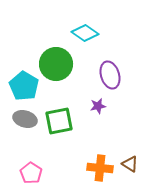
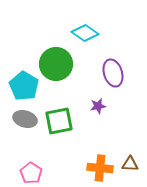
purple ellipse: moved 3 px right, 2 px up
brown triangle: rotated 30 degrees counterclockwise
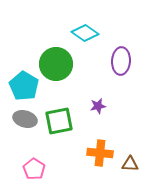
purple ellipse: moved 8 px right, 12 px up; rotated 20 degrees clockwise
orange cross: moved 15 px up
pink pentagon: moved 3 px right, 4 px up
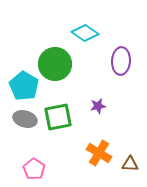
green circle: moved 1 px left
green square: moved 1 px left, 4 px up
orange cross: moved 1 px left; rotated 25 degrees clockwise
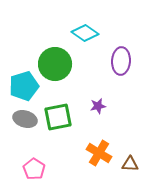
cyan pentagon: rotated 24 degrees clockwise
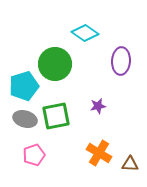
green square: moved 2 px left, 1 px up
pink pentagon: moved 14 px up; rotated 20 degrees clockwise
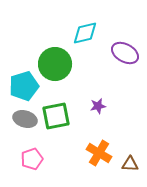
cyan diamond: rotated 48 degrees counterclockwise
purple ellipse: moved 4 px right, 8 px up; rotated 64 degrees counterclockwise
pink pentagon: moved 2 px left, 4 px down
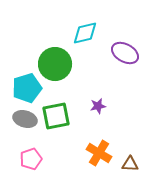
cyan pentagon: moved 3 px right, 2 px down
pink pentagon: moved 1 px left
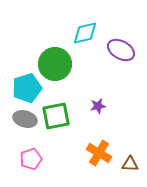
purple ellipse: moved 4 px left, 3 px up
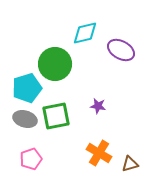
purple star: rotated 21 degrees clockwise
brown triangle: rotated 18 degrees counterclockwise
